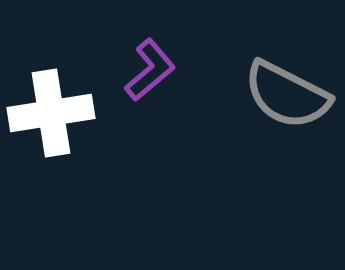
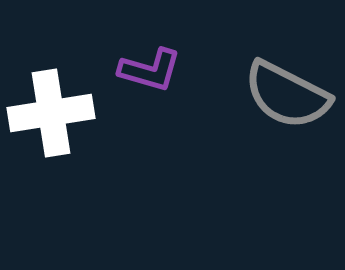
purple L-shape: rotated 56 degrees clockwise
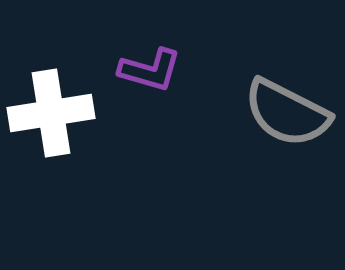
gray semicircle: moved 18 px down
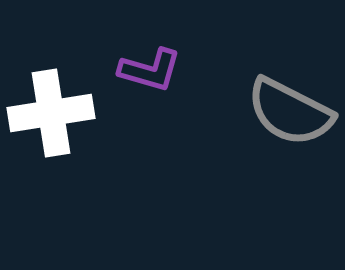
gray semicircle: moved 3 px right, 1 px up
